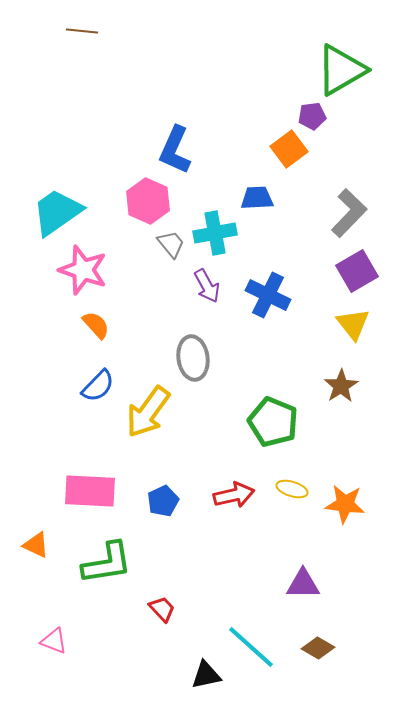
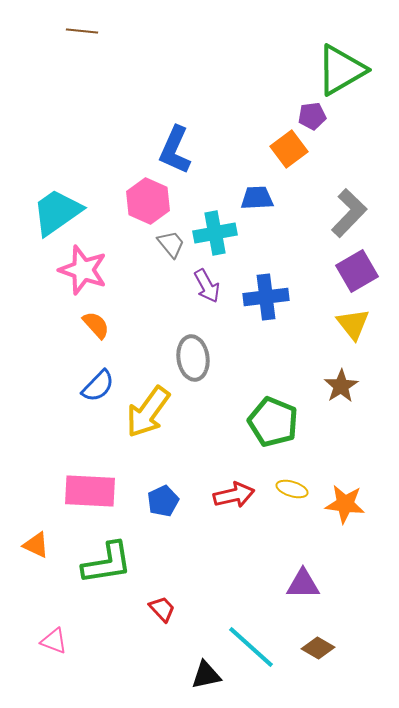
blue cross: moved 2 px left, 2 px down; rotated 33 degrees counterclockwise
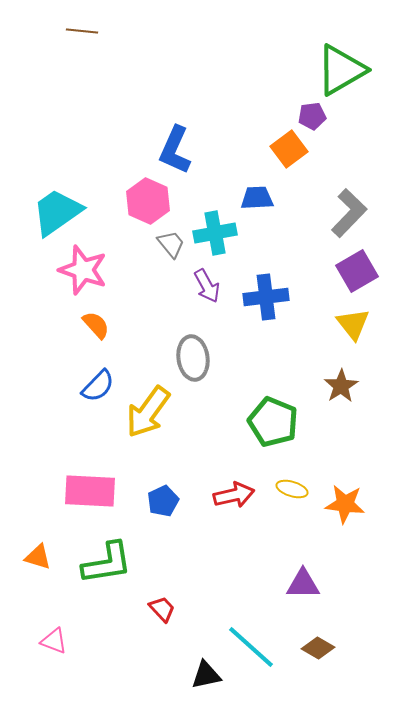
orange triangle: moved 2 px right, 12 px down; rotated 8 degrees counterclockwise
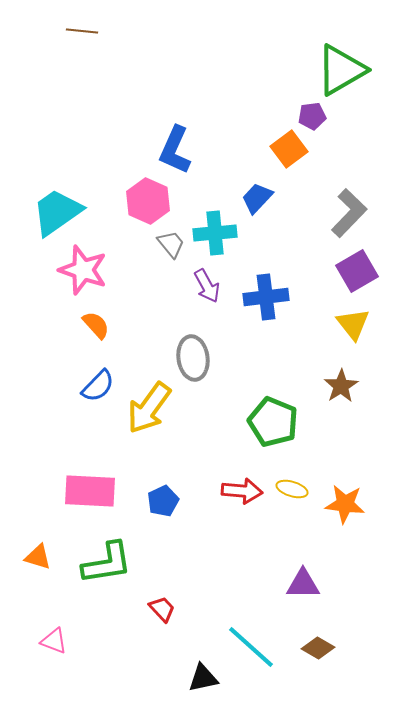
blue trapezoid: rotated 44 degrees counterclockwise
cyan cross: rotated 6 degrees clockwise
yellow arrow: moved 1 px right, 4 px up
red arrow: moved 8 px right, 4 px up; rotated 18 degrees clockwise
black triangle: moved 3 px left, 3 px down
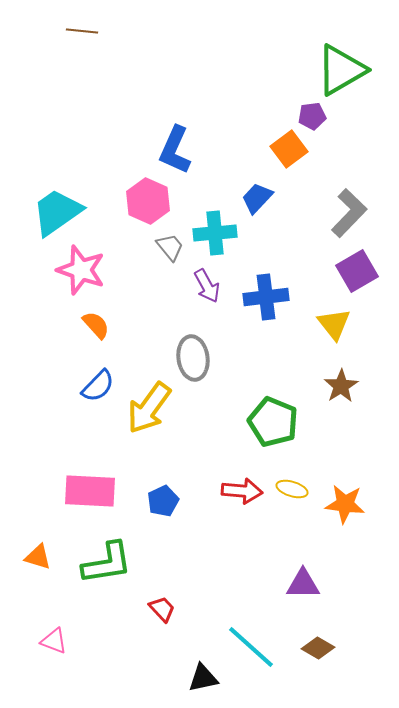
gray trapezoid: moved 1 px left, 3 px down
pink star: moved 2 px left
yellow triangle: moved 19 px left
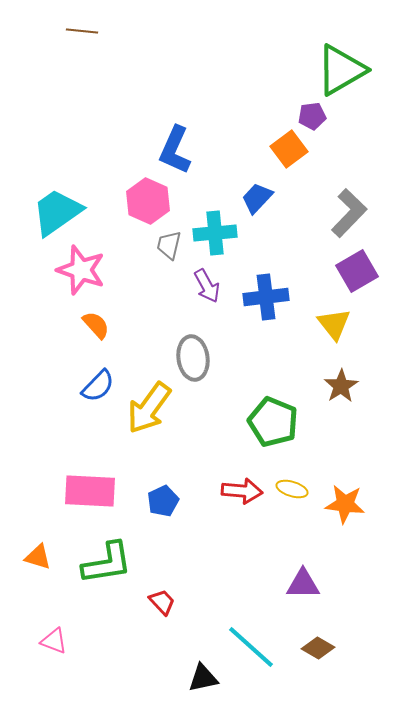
gray trapezoid: moved 1 px left, 2 px up; rotated 128 degrees counterclockwise
red trapezoid: moved 7 px up
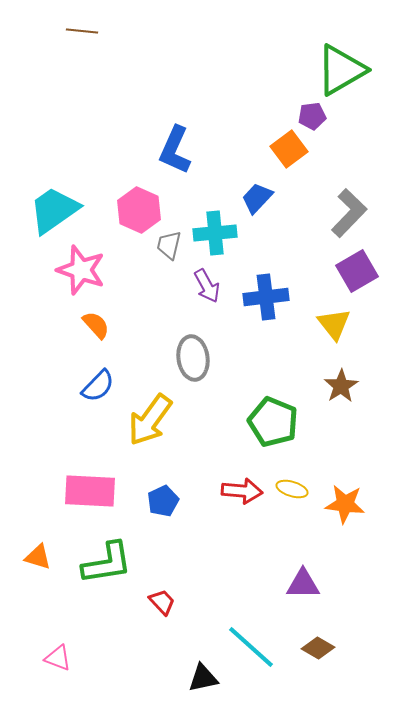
pink hexagon: moved 9 px left, 9 px down
cyan trapezoid: moved 3 px left, 2 px up
yellow arrow: moved 1 px right, 12 px down
pink triangle: moved 4 px right, 17 px down
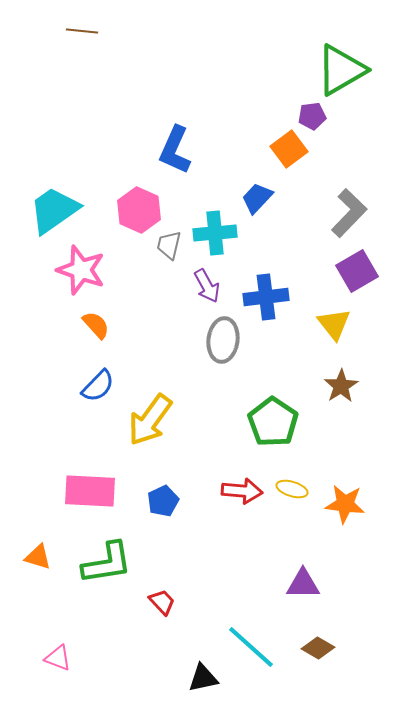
gray ellipse: moved 30 px right, 18 px up; rotated 15 degrees clockwise
green pentagon: rotated 12 degrees clockwise
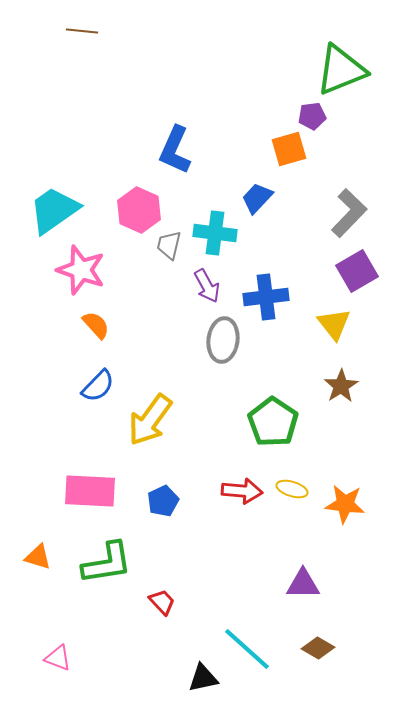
green triangle: rotated 8 degrees clockwise
orange square: rotated 21 degrees clockwise
cyan cross: rotated 12 degrees clockwise
cyan line: moved 4 px left, 2 px down
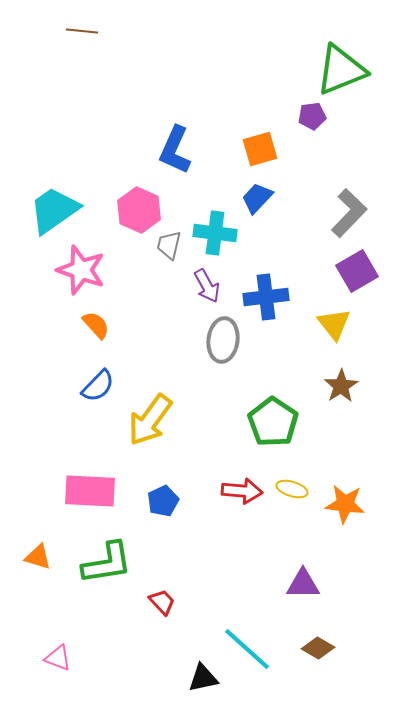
orange square: moved 29 px left
